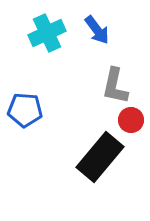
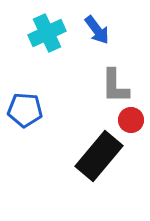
gray L-shape: rotated 12 degrees counterclockwise
black rectangle: moved 1 px left, 1 px up
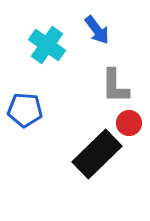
cyan cross: moved 12 px down; rotated 30 degrees counterclockwise
red circle: moved 2 px left, 3 px down
black rectangle: moved 2 px left, 2 px up; rotated 6 degrees clockwise
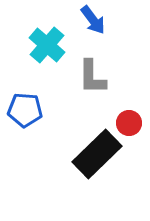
blue arrow: moved 4 px left, 10 px up
cyan cross: rotated 6 degrees clockwise
gray L-shape: moved 23 px left, 9 px up
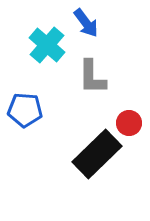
blue arrow: moved 7 px left, 3 px down
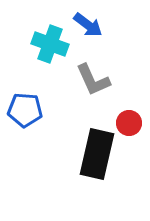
blue arrow: moved 2 px right, 2 px down; rotated 16 degrees counterclockwise
cyan cross: moved 3 px right, 1 px up; rotated 21 degrees counterclockwise
gray L-shape: moved 1 px right, 3 px down; rotated 24 degrees counterclockwise
black rectangle: rotated 33 degrees counterclockwise
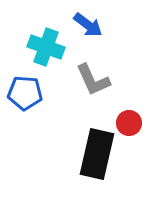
cyan cross: moved 4 px left, 3 px down
blue pentagon: moved 17 px up
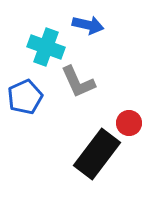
blue arrow: rotated 24 degrees counterclockwise
gray L-shape: moved 15 px left, 2 px down
blue pentagon: moved 4 px down; rotated 28 degrees counterclockwise
black rectangle: rotated 24 degrees clockwise
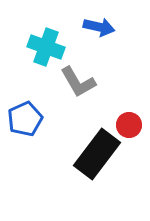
blue arrow: moved 11 px right, 2 px down
gray L-shape: rotated 6 degrees counterclockwise
blue pentagon: moved 22 px down
red circle: moved 2 px down
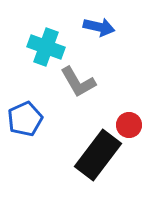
black rectangle: moved 1 px right, 1 px down
